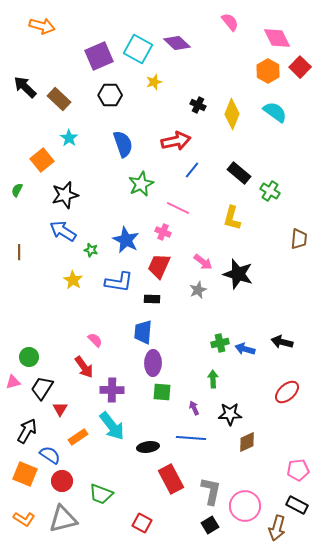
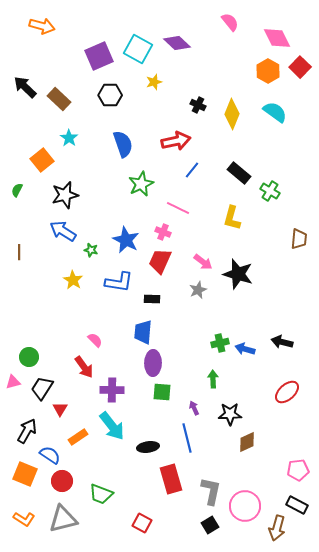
red trapezoid at (159, 266): moved 1 px right, 5 px up
blue line at (191, 438): moved 4 px left; rotated 72 degrees clockwise
red rectangle at (171, 479): rotated 12 degrees clockwise
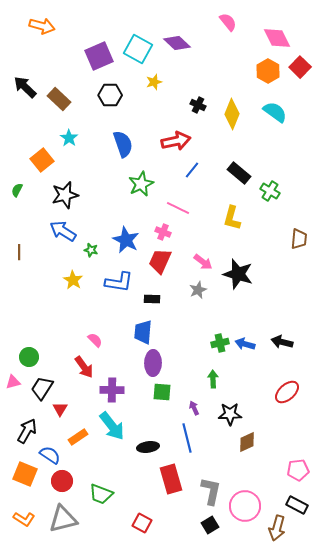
pink semicircle at (230, 22): moved 2 px left
blue arrow at (245, 349): moved 5 px up
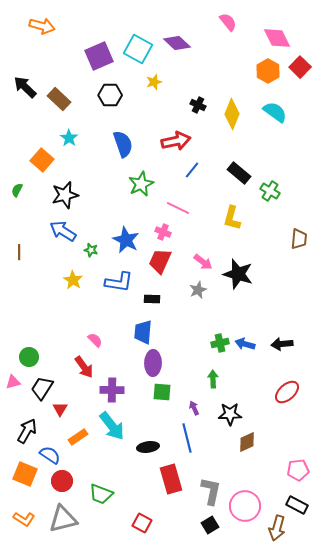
orange square at (42, 160): rotated 10 degrees counterclockwise
black arrow at (282, 342): moved 2 px down; rotated 20 degrees counterclockwise
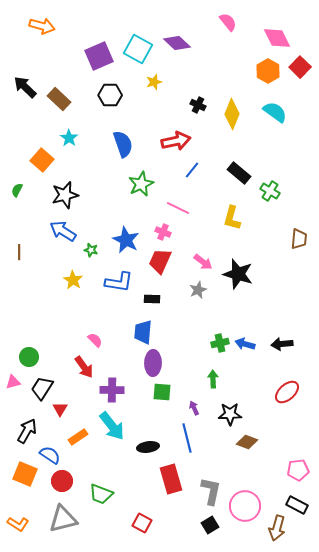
brown diamond at (247, 442): rotated 45 degrees clockwise
orange L-shape at (24, 519): moved 6 px left, 5 px down
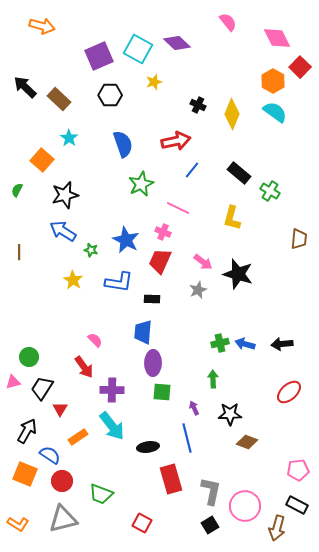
orange hexagon at (268, 71): moved 5 px right, 10 px down
red ellipse at (287, 392): moved 2 px right
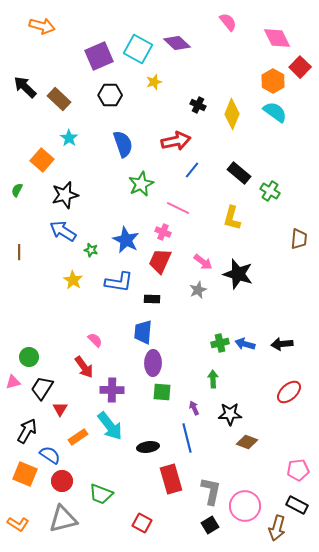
cyan arrow at (112, 426): moved 2 px left
